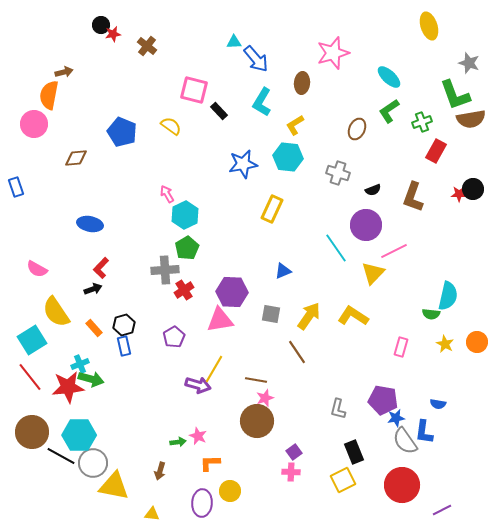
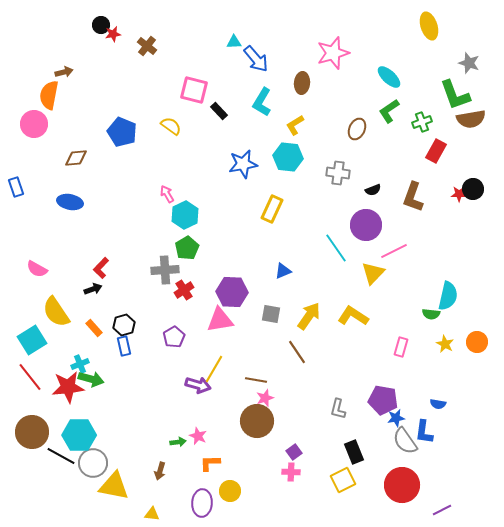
gray cross at (338, 173): rotated 10 degrees counterclockwise
blue ellipse at (90, 224): moved 20 px left, 22 px up
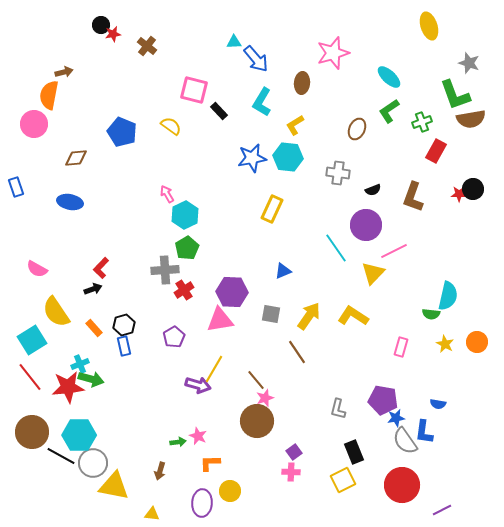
blue star at (243, 164): moved 9 px right, 6 px up
brown line at (256, 380): rotated 40 degrees clockwise
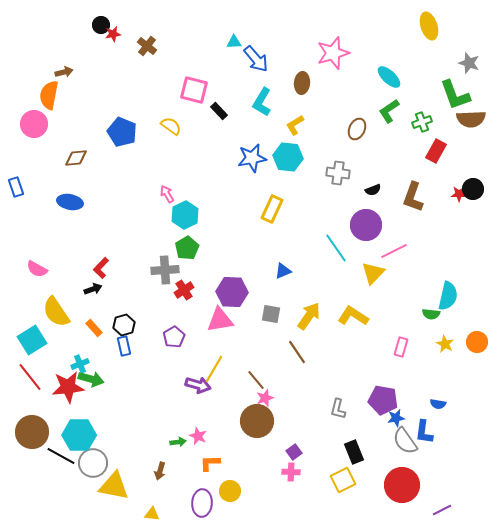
brown semicircle at (471, 119): rotated 8 degrees clockwise
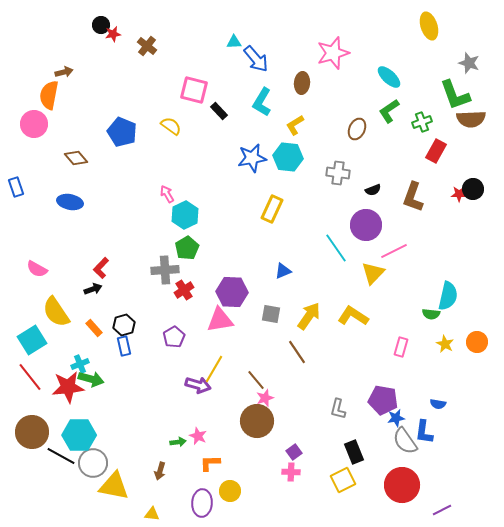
brown diamond at (76, 158): rotated 55 degrees clockwise
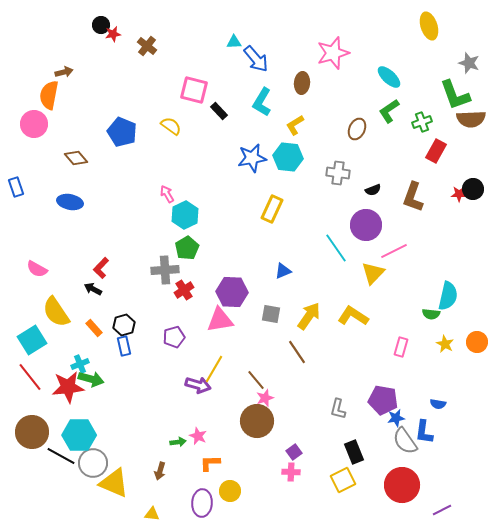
black arrow at (93, 289): rotated 132 degrees counterclockwise
purple pentagon at (174, 337): rotated 15 degrees clockwise
yellow triangle at (114, 486): moved 3 px up; rotated 12 degrees clockwise
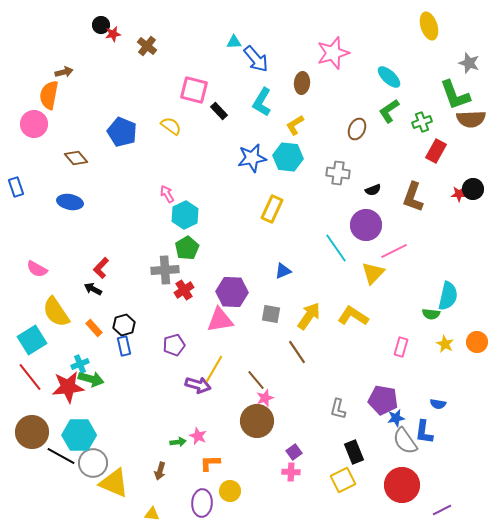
purple pentagon at (174, 337): moved 8 px down
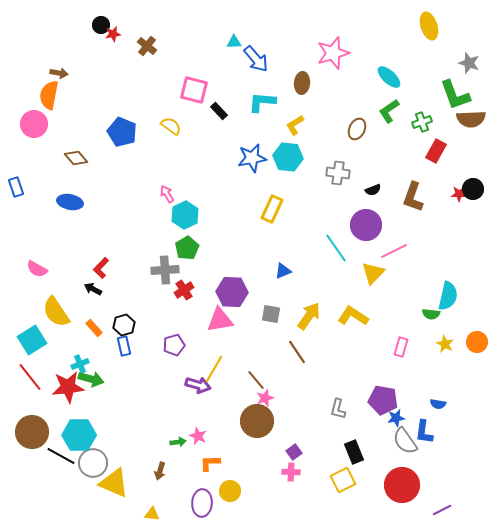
brown arrow at (64, 72): moved 5 px left, 1 px down; rotated 24 degrees clockwise
cyan L-shape at (262, 102): rotated 64 degrees clockwise
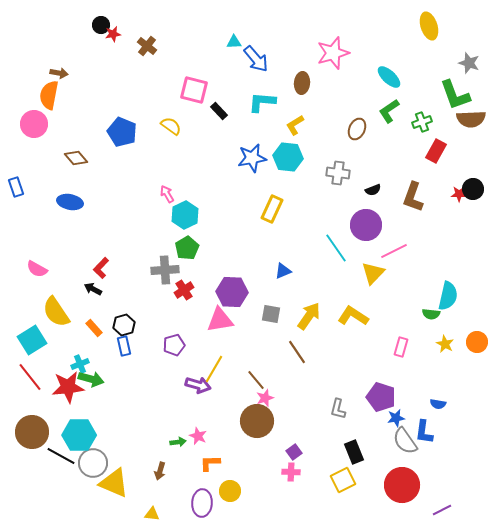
purple pentagon at (383, 400): moved 2 px left, 3 px up; rotated 8 degrees clockwise
